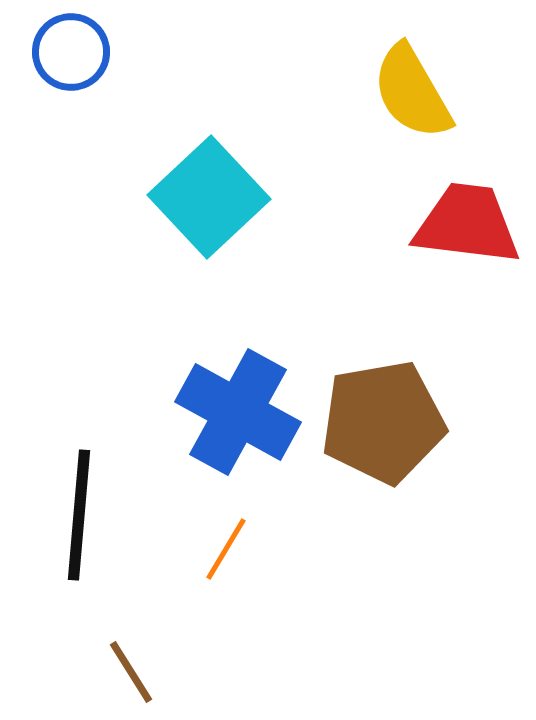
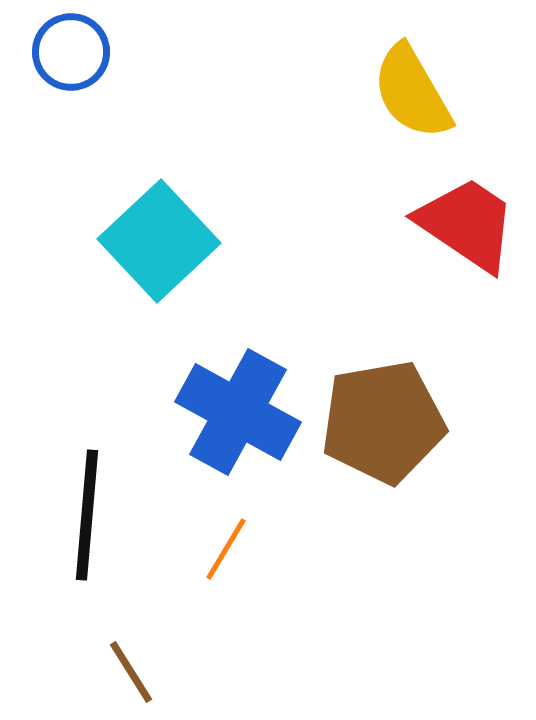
cyan square: moved 50 px left, 44 px down
red trapezoid: rotated 27 degrees clockwise
black line: moved 8 px right
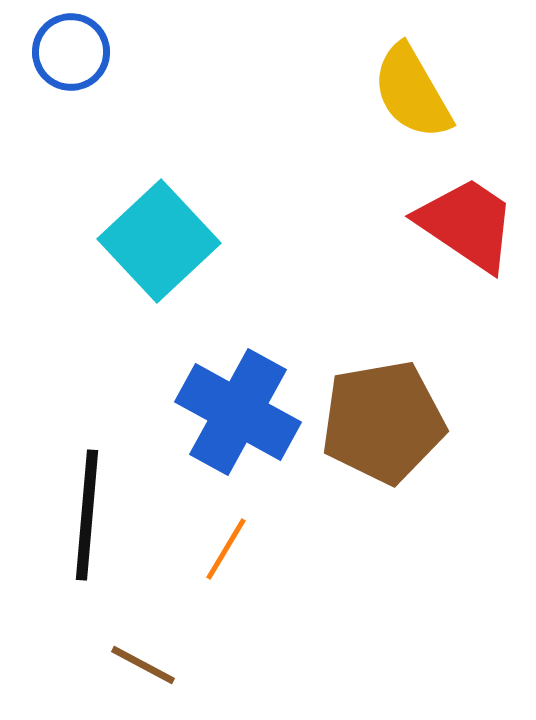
brown line: moved 12 px right, 7 px up; rotated 30 degrees counterclockwise
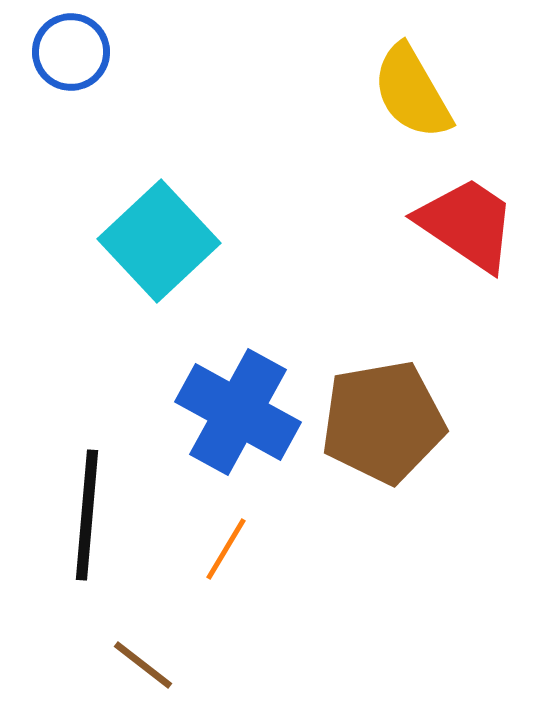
brown line: rotated 10 degrees clockwise
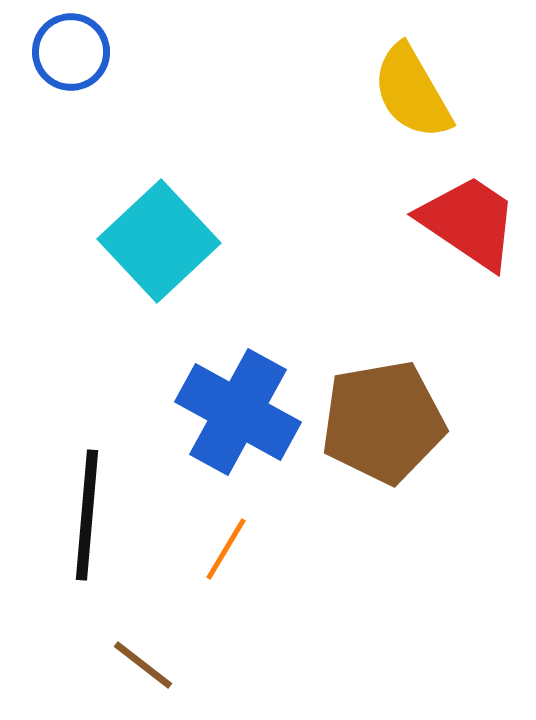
red trapezoid: moved 2 px right, 2 px up
